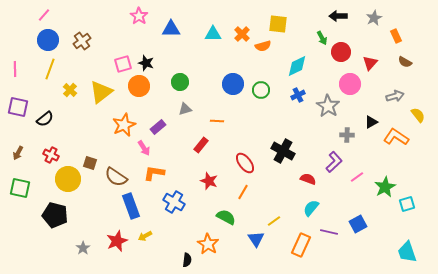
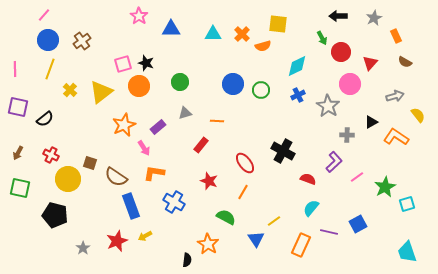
gray triangle at (185, 109): moved 4 px down
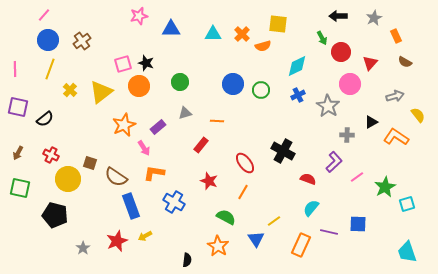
pink star at (139, 16): rotated 24 degrees clockwise
blue square at (358, 224): rotated 30 degrees clockwise
orange star at (208, 244): moved 10 px right, 2 px down
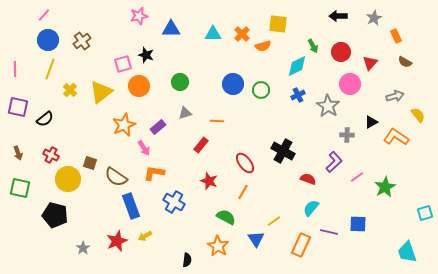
green arrow at (322, 38): moved 9 px left, 8 px down
black star at (146, 63): moved 8 px up
brown arrow at (18, 153): rotated 48 degrees counterclockwise
cyan square at (407, 204): moved 18 px right, 9 px down
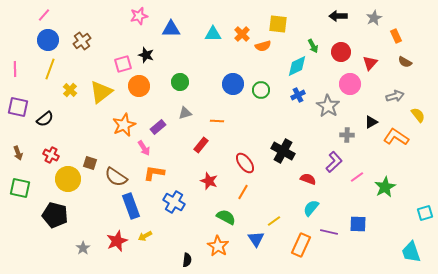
cyan trapezoid at (407, 252): moved 4 px right
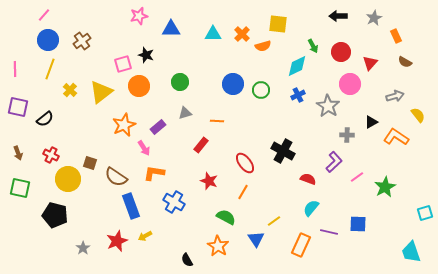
black semicircle at (187, 260): rotated 144 degrees clockwise
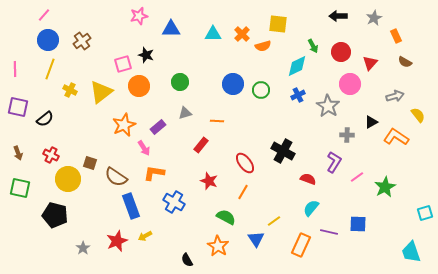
yellow cross at (70, 90): rotated 16 degrees counterclockwise
purple L-shape at (334, 162): rotated 15 degrees counterclockwise
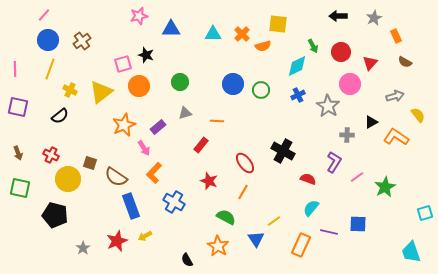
black semicircle at (45, 119): moved 15 px right, 3 px up
orange L-shape at (154, 173): rotated 55 degrees counterclockwise
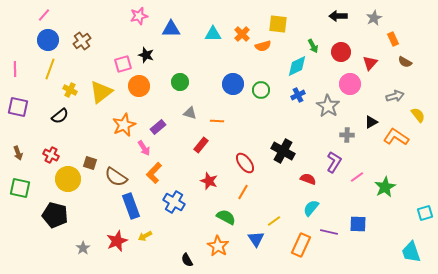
orange rectangle at (396, 36): moved 3 px left, 3 px down
gray triangle at (185, 113): moved 5 px right; rotated 32 degrees clockwise
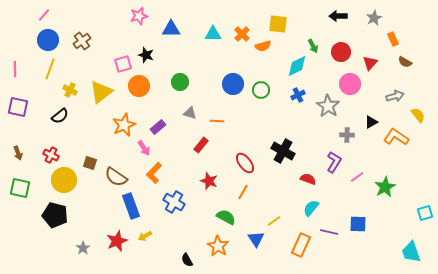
yellow circle at (68, 179): moved 4 px left, 1 px down
